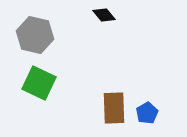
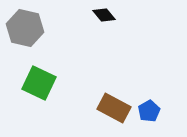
gray hexagon: moved 10 px left, 7 px up
brown rectangle: rotated 60 degrees counterclockwise
blue pentagon: moved 2 px right, 2 px up
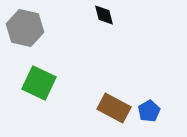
black diamond: rotated 25 degrees clockwise
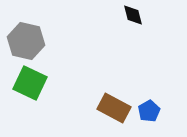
black diamond: moved 29 px right
gray hexagon: moved 1 px right, 13 px down
green square: moved 9 px left
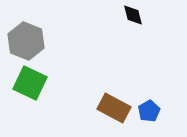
gray hexagon: rotated 9 degrees clockwise
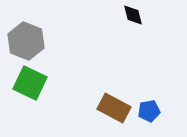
blue pentagon: rotated 20 degrees clockwise
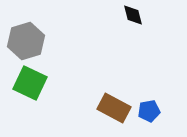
gray hexagon: rotated 21 degrees clockwise
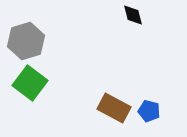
green square: rotated 12 degrees clockwise
blue pentagon: rotated 25 degrees clockwise
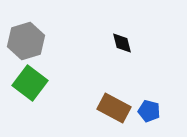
black diamond: moved 11 px left, 28 px down
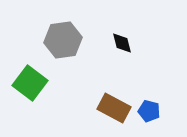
gray hexagon: moved 37 px right, 1 px up; rotated 9 degrees clockwise
